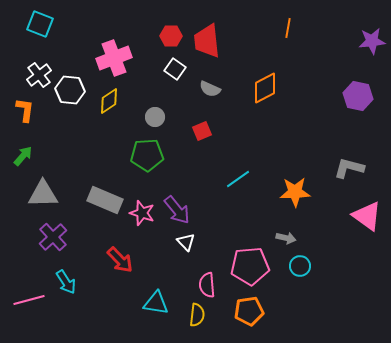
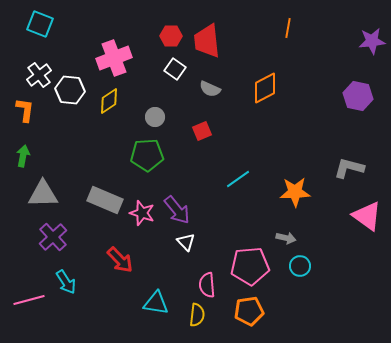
green arrow: rotated 30 degrees counterclockwise
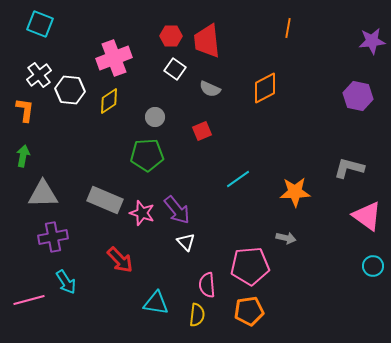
purple cross: rotated 32 degrees clockwise
cyan circle: moved 73 px right
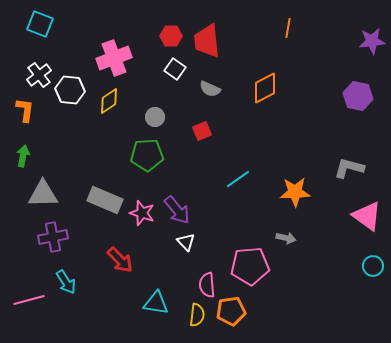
orange pentagon: moved 18 px left
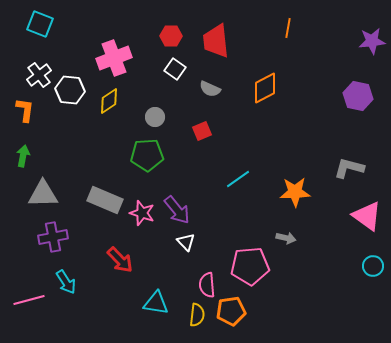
red trapezoid: moved 9 px right
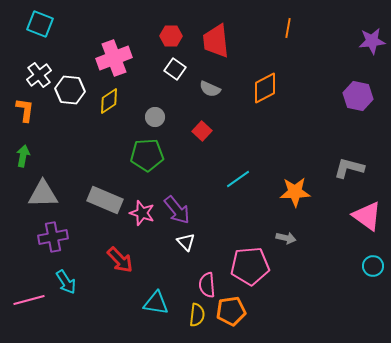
red square: rotated 24 degrees counterclockwise
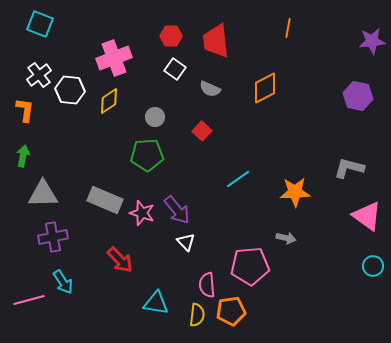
cyan arrow: moved 3 px left
